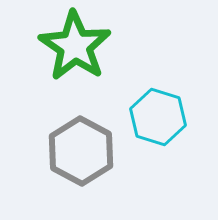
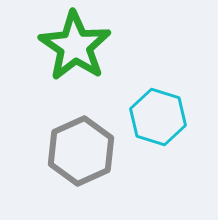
gray hexagon: rotated 8 degrees clockwise
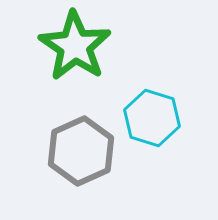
cyan hexagon: moved 6 px left, 1 px down
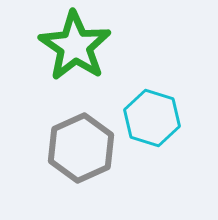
gray hexagon: moved 3 px up
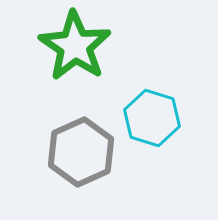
gray hexagon: moved 4 px down
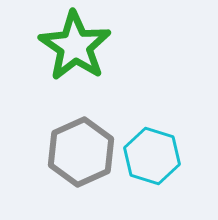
cyan hexagon: moved 38 px down
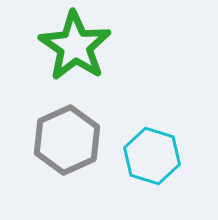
gray hexagon: moved 14 px left, 12 px up
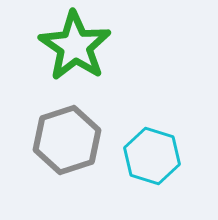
gray hexagon: rotated 6 degrees clockwise
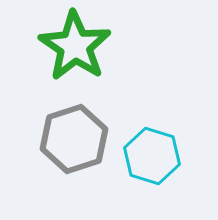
gray hexagon: moved 7 px right, 1 px up
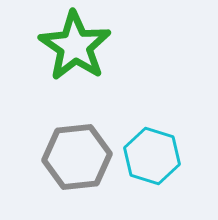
gray hexagon: moved 3 px right, 18 px down; rotated 12 degrees clockwise
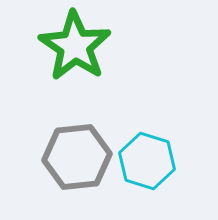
cyan hexagon: moved 5 px left, 5 px down
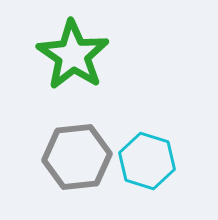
green star: moved 2 px left, 9 px down
